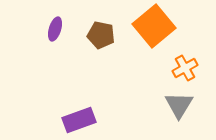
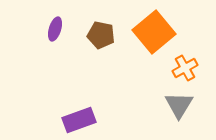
orange square: moved 6 px down
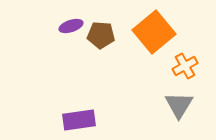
purple ellipse: moved 16 px right, 3 px up; rotated 55 degrees clockwise
brown pentagon: rotated 8 degrees counterclockwise
orange cross: moved 2 px up
purple rectangle: rotated 12 degrees clockwise
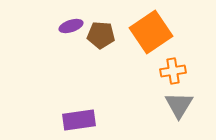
orange square: moved 3 px left; rotated 6 degrees clockwise
orange cross: moved 12 px left, 5 px down; rotated 20 degrees clockwise
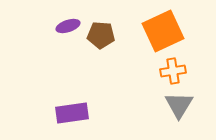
purple ellipse: moved 3 px left
orange square: moved 12 px right, 1 px up; rotated 9 degrees clockwise
purple rectangle: moved 7 px left, 7 px up
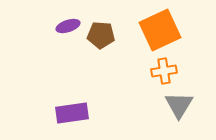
orange square: moved 3 px left, 1 px up
orange cross: moved 9 px left
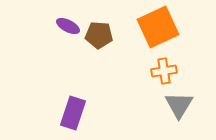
purple ellipse: rotated 45 degrees clockwise
orange square: moved 2 px left, 3 px up
brown pentagon: moved 2 px left
purple rectangle: moved 1 px right; rotated 64 degrees counterclockwise
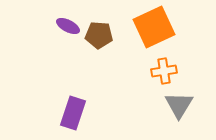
orange square: moved 4 px left
